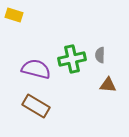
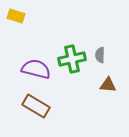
yellow rectangle: moved 2 px right, 1 px down
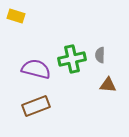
brown rectangle: rotated 52 degrees counterclockwise
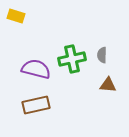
gray semicircle: moved 2 px right
brown rectangle: moved 1 px up; rotated 8 degrees clockwise
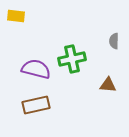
yellow rectangle: rotated 12 degrees counterclockwise
gray semicircle: moved 12 px right, 14 px up
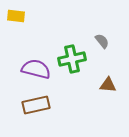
gray semicircle: moved 12 px left; rotated 140 degrees clockwise
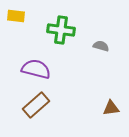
gray semicircle: moved 1 px left, 5 px down; rotated 35 degrees counterclockwise
green cross: moved 11 px left, 29 px up; rotated 20 degrees clockwise
brown triangle: moved 3 px right, 23 px down; rotated 12 degrees counterclockwise
brown rectangle: rotated 28 degrees counterclockwise
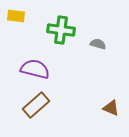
gray semicircle: moved 3 px left, 2 px up
purple semicircle: moved 1 px left
brown triangle: rotated 30 degrees clockwise
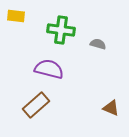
purple semicircle: moved 14 px right
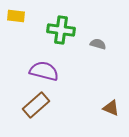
purple semicircle: moved 5 px left, 2 px down
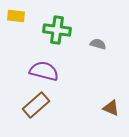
green cross: moved 4 px left
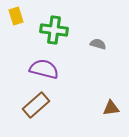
yellow rectangle: rotated 66 degrees clockwise
green cross: moved 3 px left
purple semicircle: moved 2 px up
brown triangle: rotated 30 degrees counterclockwise
